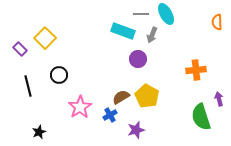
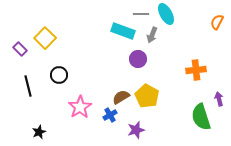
orange semicircle: rotated 28 degrees clockwise
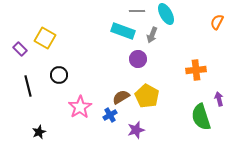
gray line: moved 4 px left, 3 px up
yellow square: rotated 15 degrees counterclockwise
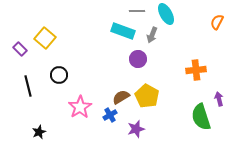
yellow square: rotated 10 degrees clockwise
purple star: moved 1 px up
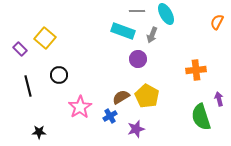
blue cross: moved 1 px down
black star: rotated 24 degrees clockwise
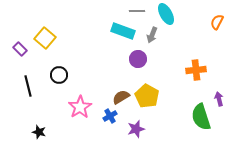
black star: rotated 16 degrees clockwise
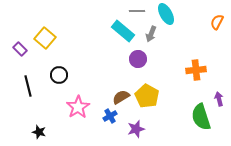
cyan rectangle: rotated 20 degrees clockwise
gray arrow: moved 1 px left, 1 px up
pink star: moved 2 px left
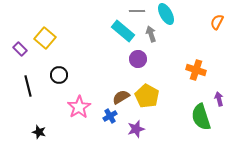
gray arrow: rotated 140 degrees clockwise
orange cross: rotated 24 degrees clockwise
pink star: moved 1 px right
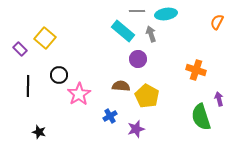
cyan ellipse: rotated 70 degrees counterclockwise
black line: rotated 15 degrees clockwise
brown semicircle: moved 11 px up; rotated 36 degrees clockwise
pink star: moved 13 px up
